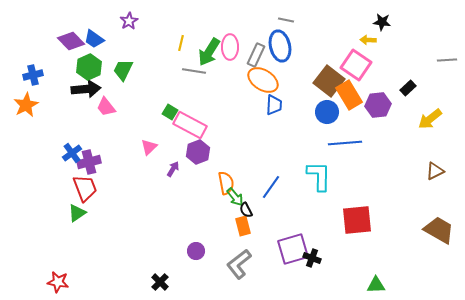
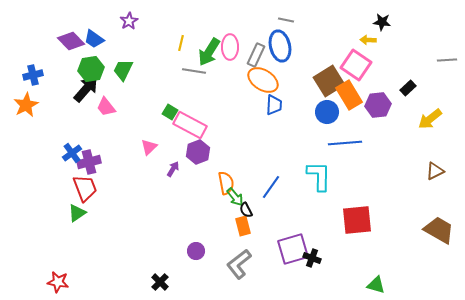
green hexagon at (89, 67): moved 2 px right, 2 px down; rotated 15 degrees clockwise
brown square at (329, 81): rotated 20 degrees clockwise
black arrow at (86, 89): rotated 44 degrees counterclockwise
green triangle at (376, 285): rotated 18 degrees clockwise
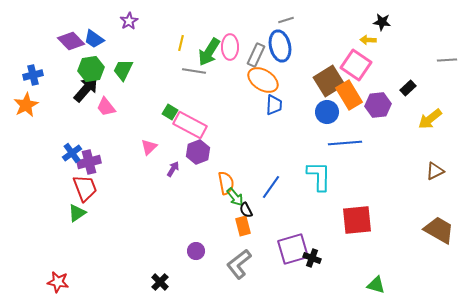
gray line at (286, 20): rotated 28 degrees counterclockwise
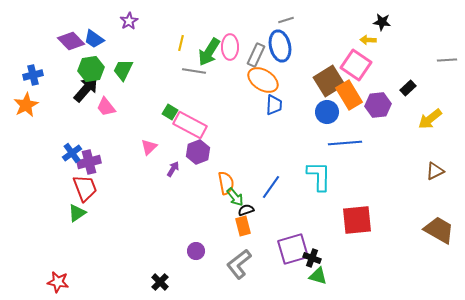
black semicircle at (246, 210): rotated 98 degrees clockwise
green triangle at (376, 285): moved 58 px left, 9 px up
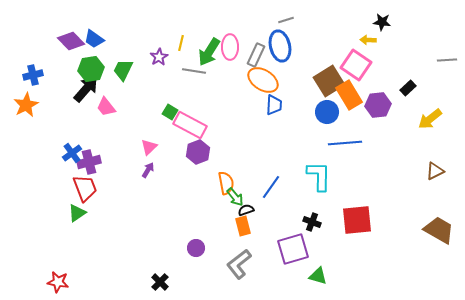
purple star at (129, 21): moved 30 px right, 36 px down
purple arrow at (173, 169): moved 25 px left, 1 px down
purple circle at (196, 251): moved 3 px up
black cross at (312, 258): moved 36 px up
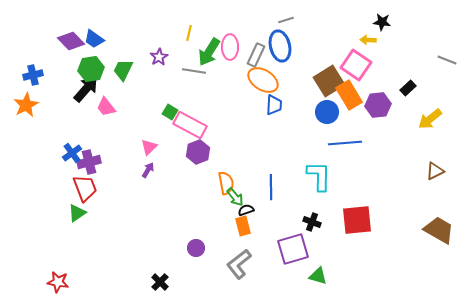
yellow line at (181, 43): moved 8 px right, 10 px up
gray line at (447, 60): rotated 24 degrees clockwise
blue line at (271, 187): rotated 35 degrees counterclockwise
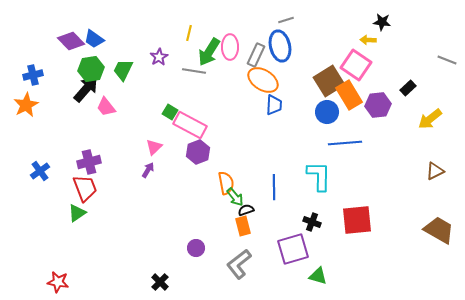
pink triangle at (149, 147): moved 5 px right
blue cross at (72, 153): moved 32 px left, 18 px down
blue line at (271, 187): moved 3 px right
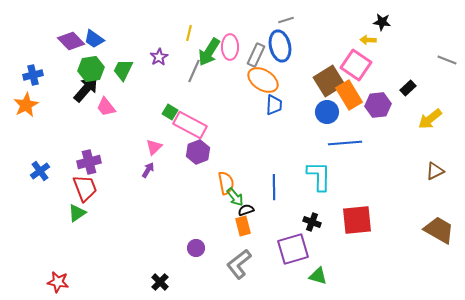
gray line at (194, 71): rotated 75 degrees counterclockwise
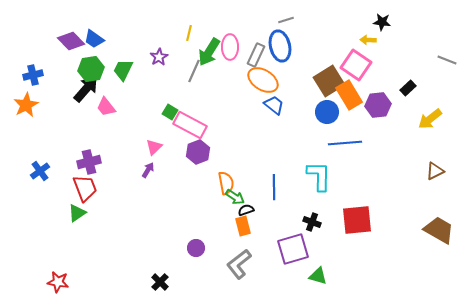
blue trapezoid at (274, 105): rotated 55 degrees counterclockwise
green arrow at (235, 197): rotated 18 degrees counterclockwise
